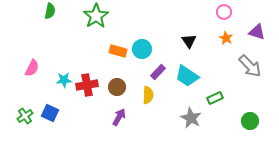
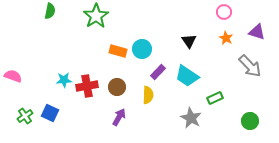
pink semicircle: moved 19 px left, 8 px down; rotated 96 degrees counterclockwise
red cross: moved 1 px down
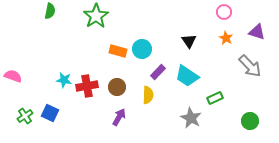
cyan star: rotated 14 degrees clockwise
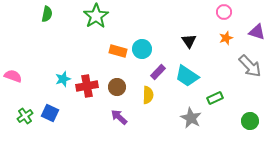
green semicircle: moved 3 px left, 3 px down
orange star: rotated 24 degrees clockwise
cyan star: moved 1 px left, 1 px up; rotated 28 degrees counterclockwise
purple arrow: rotated 78 degrees counterclockwise
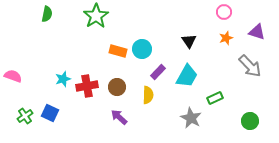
cyan trapezoid: rotated 95 degrees counterclockwise
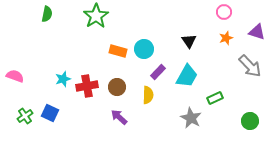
cyan circle: moved 2 px right
pink semicircle: moved 2 px right
